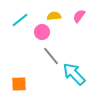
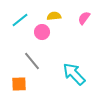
pink semicircle: moved 5 px right, 2 px down
gray line: moved 19 px left, 5 px down
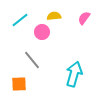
gray line: moved 1 px up
cyan arrow: rotated 60 degrees clockwise
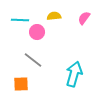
cyan line: rotated 42 degrees clockwise
pink circle: moved 5 px left
gray line: moved 1 px right; rotated 12 degrees counterclockwise
orange square: moved 2 px right
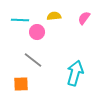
cyan arrow: moved 1 px right, 1 px up
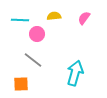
pink circle: moved 2 px down
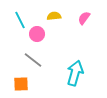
cyan line: rotated 60 degrees clockwise
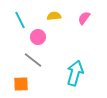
pink circle: moved 1 px right, 3 px down
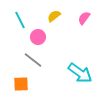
yellow semicircle: rotated 32 degrees counterclockwise
cyan arrow: moved 5 px right; rotated 110 degrees clockwise
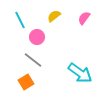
pink circle: moved 1 px left
orange square: moved 5 px right, 2 px up; rotated 28 degrees counterclockwise
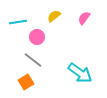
cyan line: moved 2 px left, 2 px down; rotated 72 degrees counterclockwise
